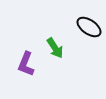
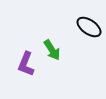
green arrow: moved 3 px left, 2 px down
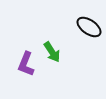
green arrow: moved 2 px down
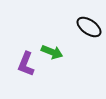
green arrow: rotated 35 degrees counterclockwise
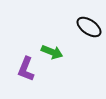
purple L-shape: moved 5 px down
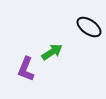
green arrow: rotated 55 degrees counterclockwise
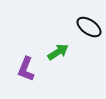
green arrow: moved 6 px right
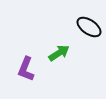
green arrow: moved 1 px right, 1 px down
